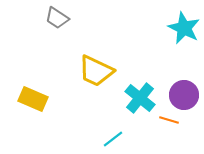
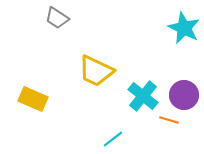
cyan cross: moved 3 px right, 2 px up
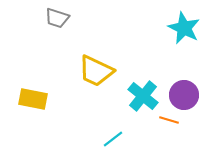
gray trapezoid: rotated 15 degrees counterclockwise
yellow rectangle: rotated 12 degrees counterclockwise
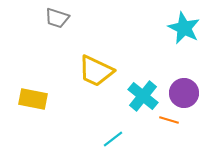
purple circle: moved 2 px up
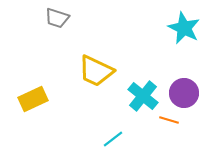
yellow rectangle: rotated 36 degrees counterclockwise
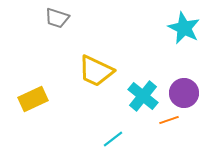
orange line: rotated 36 degrees counterclockwise
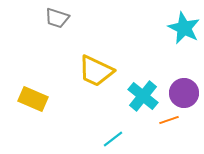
yellow rectangle: rotated 48 degrees clockwise
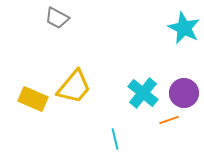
gray trapezoid: rotated 10 degrees clockwise
yellow trapezoid: moved 22 px left, 16 px down; rotated 75 degrees counterclockwise
cyan cross: moved 3 px up
cyan line: moved 2 px right; rotated 65 degrees counterclockwise
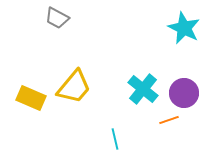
cyan cross: moved 4 px up
yellow rectangle: moved 2 px left, 1 px up
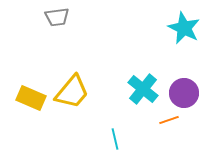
gray trapezoid: moved 1 px up; rotated 35 degrees counterclockwise
yellow trapezoid: moved 2 px left, 5 px down
